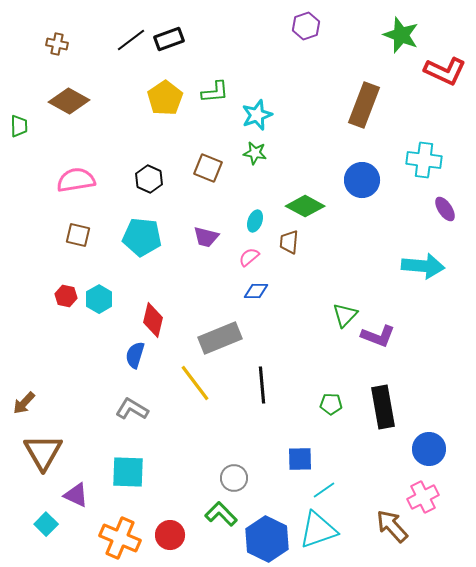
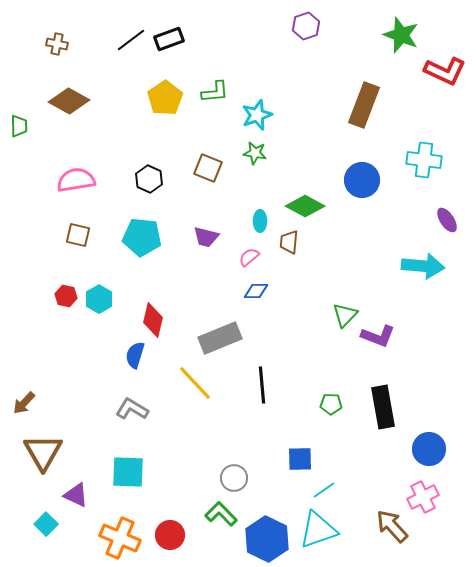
purple ellipse at (445, 209): moved 2 px right, 11 px down
cyan ellipse at (255, 221): moved 5 px right; rotated 20 degrees counterclockwise
yellow line at (195, 383): rotated 6 degrees counterclockwise
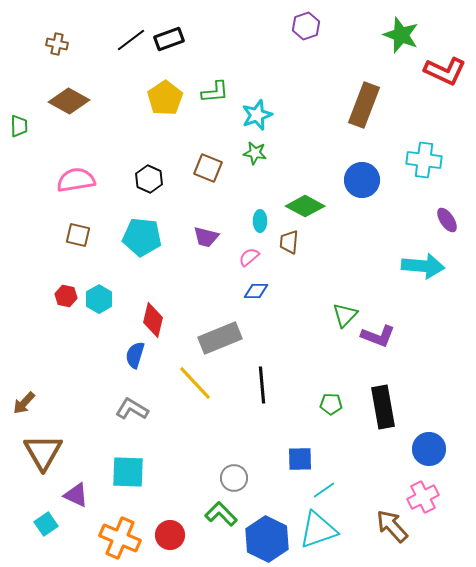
cyan square at (46, 524): rotated 10 degrees clockwise
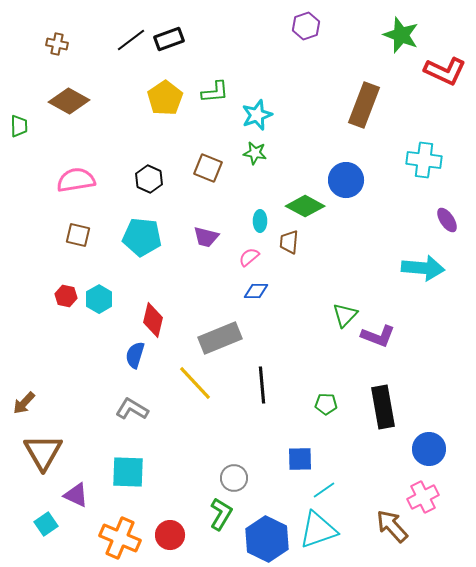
blue circle at (362, 180): moved 16 px left
cyan arrow at (423, 266): moved 2 px down
green pentagon at (331, 404): moved 5 px left
green L-shape at (221, 514): rotated 76 degrees clockwise
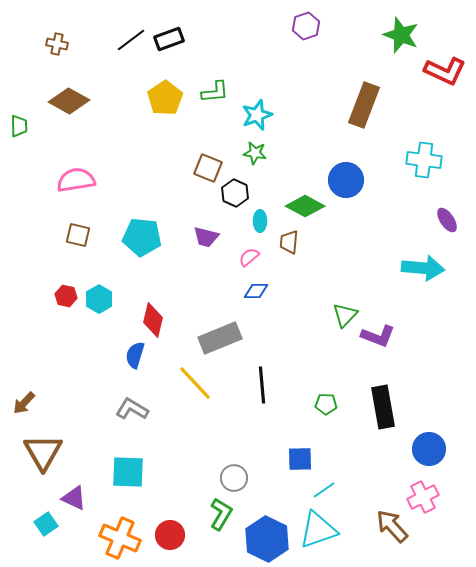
black hexagon at (149, 179): moved 86 px right, 14 px down
purple triangle at (76, 495): moved 2 px left, 3 px down
